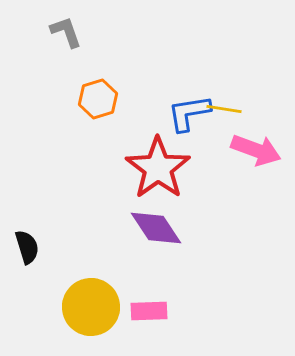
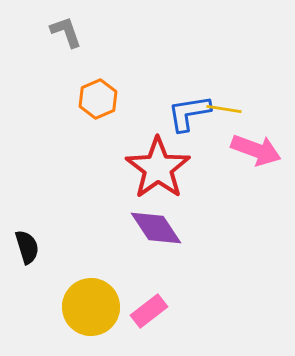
orange hexagon: rotated 6 degrees counterclockwise
pink rectangle: rotated 36 degrees counterclockwise
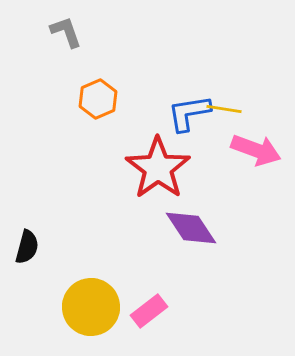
purple diamond: moved 35 px right
black semicircle: rotated 32 degrees clockwise
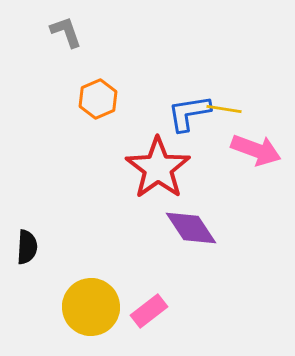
black semicircle: rotated 12 degrees counterclockwise
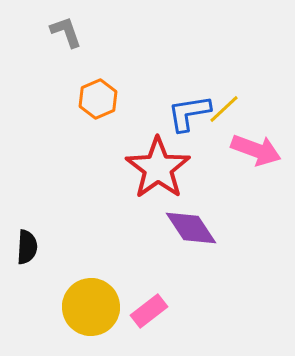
yellow line: rotated 52 degrees counterclockwise
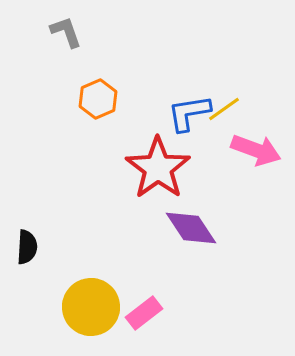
yellow line: rotated 8 degrees clockwise
pink rectangle: moved 5 px left, 2 px down
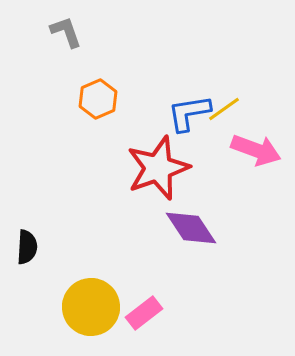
red star: rotated 16 degrees clockwise
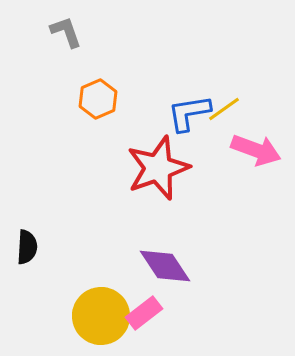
purple diamond: moved 26 px left, 38 px down
yellow circle: moved 10 px right, 9 px down
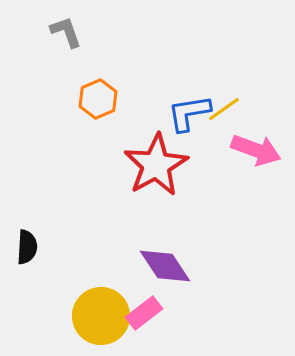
red star: moved 2 px left, 3 px up; rotated 10 degrees counterclockwise
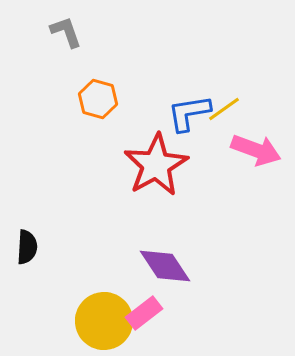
orange hexagon: rotated 21 degrees counterclockwise
yellow circle: moved 3 px right, 5 px down
